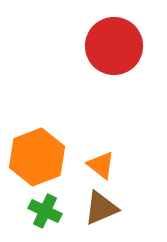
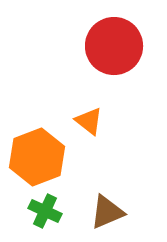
orange triangle: moved 12 px left, 44 px up
brown triangle: moved 6 px right, 4 px down
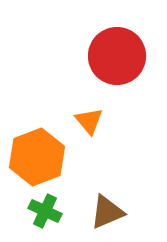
red circle: moved 3 px right, 10 px down
orange triangle: rotated 12 degrees clockwise
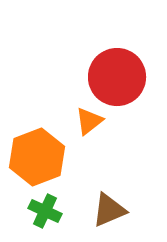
red circle: moved 21 px down
orange triangle: rotated 32 degrees clockwise
brown triangle: moved 2 px right, 2 px up
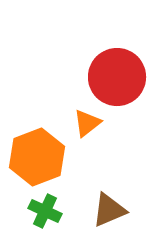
orange triangle: moved 2 px left, 2 px down
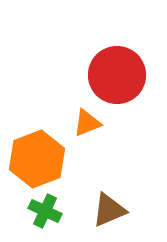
red circle: moved 2 px up
orange triangle: rotated 16 degrees clockwise
orange hexagon: moved 2 px down
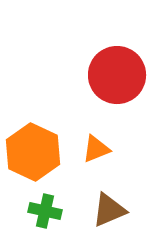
orange triangle: moved 9 px right, 26 px down
orange hexagon: moved 4 px left, 7 px up; rotated 14 degrees counterclockwise
green cross: rotated 12 degrees counterclockwise
